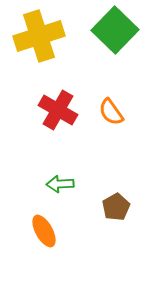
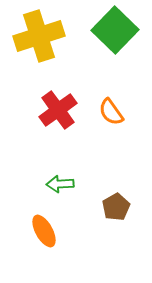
red cross: rotated 24 degrees clockwise
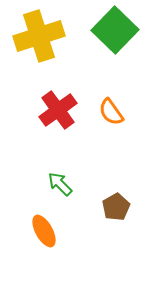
green arrow: rotated 48 degrees clockwise
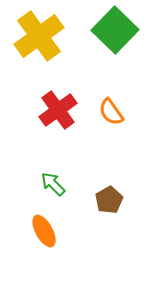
yellow cross: rotated 18 degrees counterclockwise
green arrow: moved 7 px left
brown pentagon: moved 7 px left, 7 px up
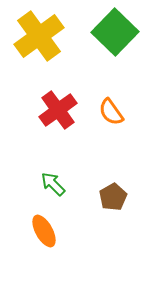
green square: moved 2 px down
brown pentagon: moved 4 px right, 3 px up
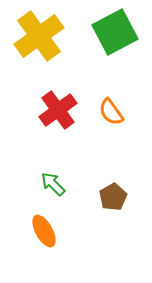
green square: rotated 18 degrees clockwise
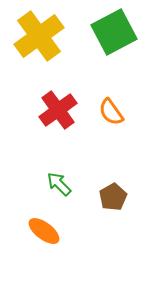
green square: moved 1 px left
green arrow: moved 6 px right
orange ellipse: rotated 24 degrees counterclockwise
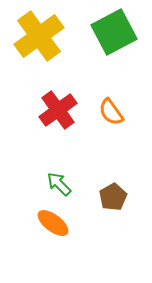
orange ellipse: moved 9 px right, 8 px up
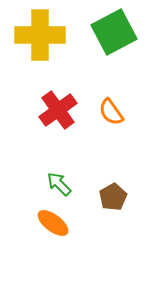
yellow cross: moved 1 px right, 1 px up; rotated 36 degrees clockwise
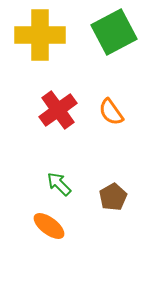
orange ellipse: moved 4 px left, 3 px down
